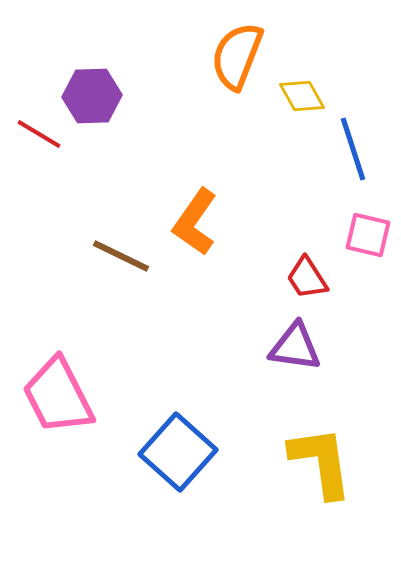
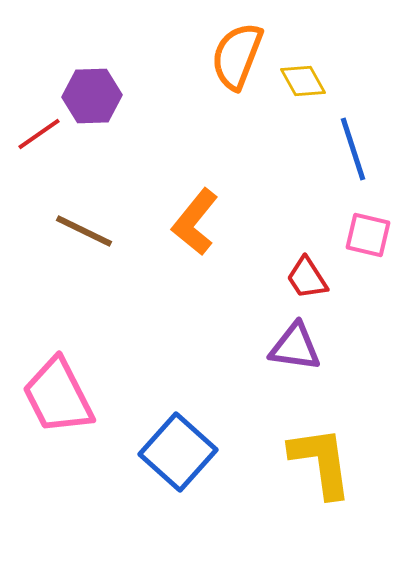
yellow diamond: moved 1 px right, 15 px up
red line: rotated 66 degrees counterclockwise
orange L-shape: rotated 4 degrees clockwise
brown line: moved 37 px left, 25 px up
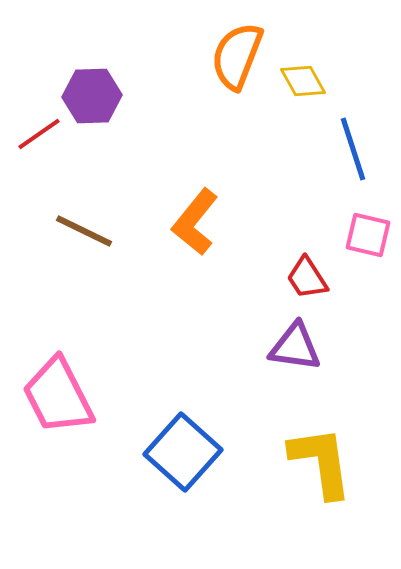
blue square: moved 5 px right
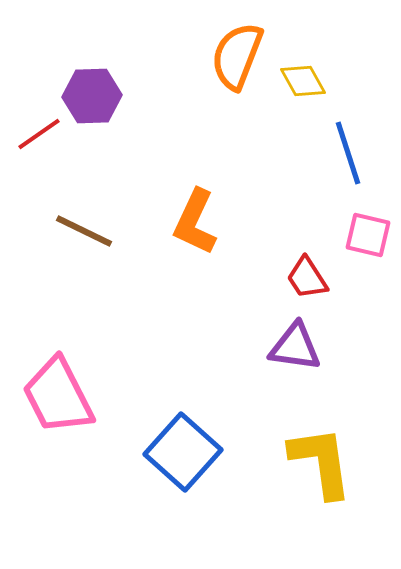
blue line: moved 5 px left, 4 px down
orange L-shape: rotated 14 degrees counterclockwise
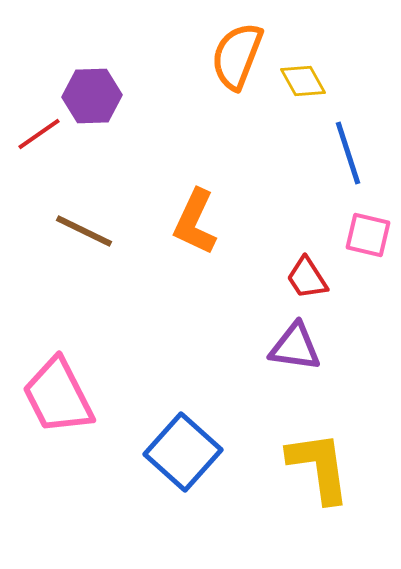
yellow L-shape: moved 2 px left, 5 px down
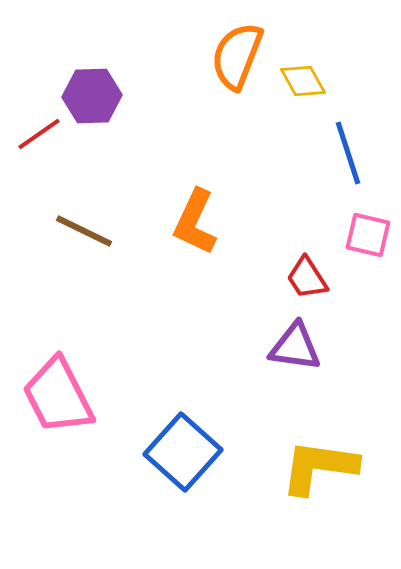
yellow L-shape: rotated 74 degrees counterclockwise
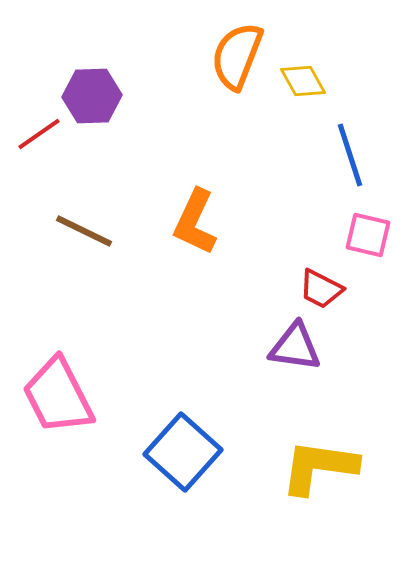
blue line: moved 2 px right, 2 px down
red trapezoid: moved 14 px right, 11 px down; rotated 30 degrees counterclockwise
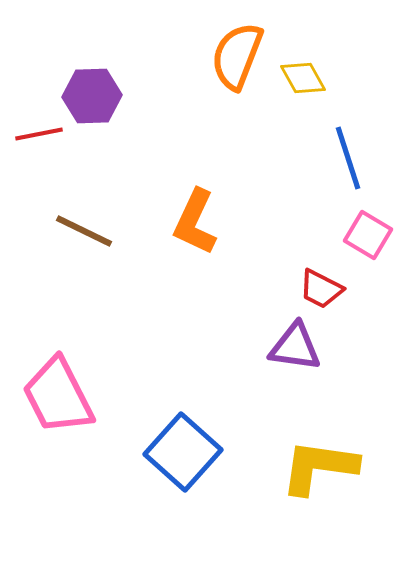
yellow diamond: moved 3 px up
red line: rotated 24 degrees clockwise
blue line: moved 2 px left, 3 px down
pink square: rotated 18 degrees clockwise
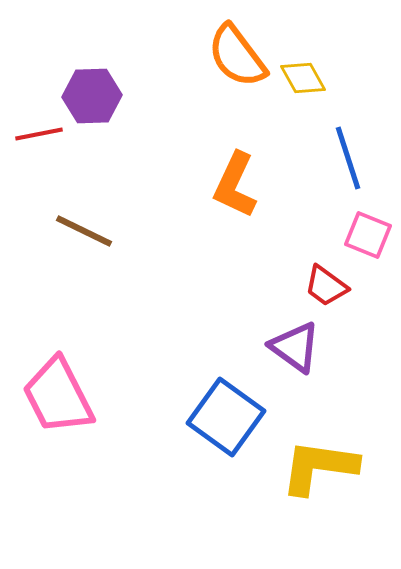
orange semicircle: rotated 58 degrees counterclockwise
orange L-shape: moved 40 px right, 37 px up
pink square: rotated 9 degrees counterclockwise
red trapezoid: moved 5 px right, 3 px up; rotated 9 degrees clockwise
purple triangle: rotated 28 degrees clockwise
blue square: moved 43 px right, 35 px up; rotated 6 degrees counterclockwise
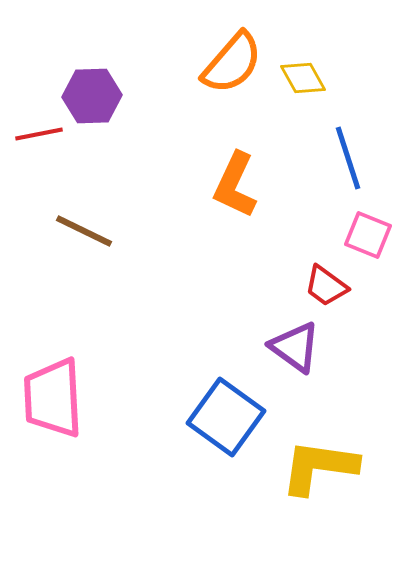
orange semicircle: moved 5 px left, 7 px down; rotated 102 degrees counterclockwise
pink trapezoid: moved 5 px left, 2 px down; rotated 24 degrees clockwise
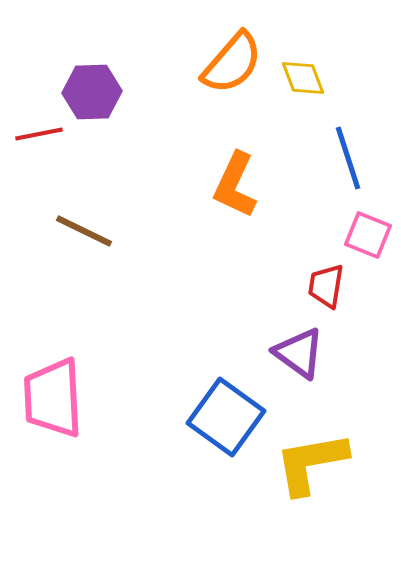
yellow diamond: rotated 9 degrees clockwise
purple hexagon: moved 4 px up
red trapezoid: rotated 63 degrees clockwise
purple triangle: moved 4 px right, 6 px down
yellow L-shape: moved 8 px left, 4 px up; rotated 18 degrees counterclockwise
